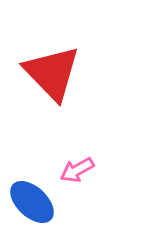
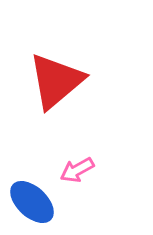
red triangle: moved 4 px right, 8 px down; rotated 34 degrees clockwise
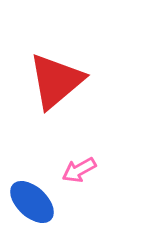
pink arrow: moved 2 px right
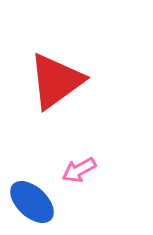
red triangle: rotated 4 degrees clockwise
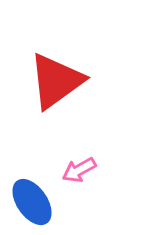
blue ellipse: rotated 12 degrees clockwise
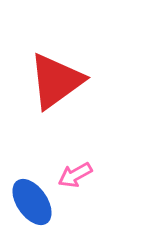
pink arrow: moved 4 px left, 5 px down
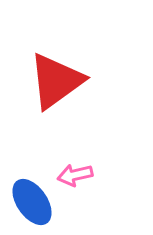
pink arrow: rotated 16 degrees clockwise
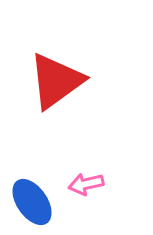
pink arrow: moved 11 px right, 9 px down
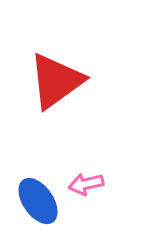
blue ellipse: moved 6 px right, 1 px up
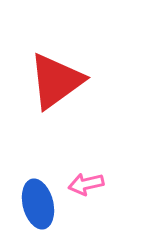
blue ellipse: moved 3 px down; rotated 21 degrees clockwise
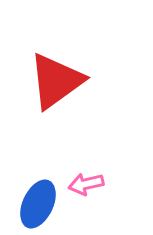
blue ellipse: rotated 39 degrees clockwise
